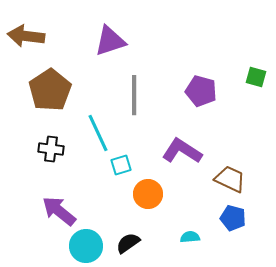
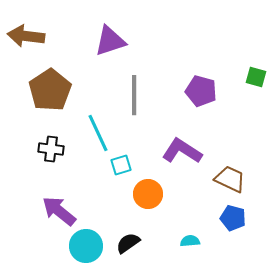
cyan semicircle: moved 4 px down
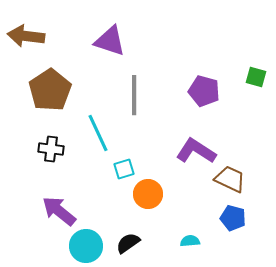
purple triangle: rotated 36 degrees clockwise
purple pentagon: moved 3 px right
purple L-shape: moved 14 px right
cyan square: moved 3 px right, 4 px down
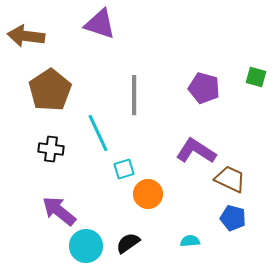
purple triangle: moved 10 px left, 17 px up
purple pentagon: moved 3 px up
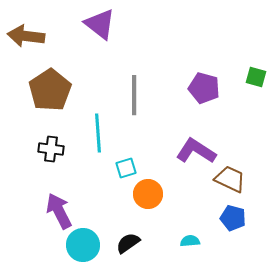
purple triangle: rotated 20 degrees clockwise
cyan line: rotated 21 degrees clockwise
cyan square: moved 2 px right, 1 px up
purple arrow: rotated 24 degrees clockwise
cyan circle: moved 3 px left, 1 px up
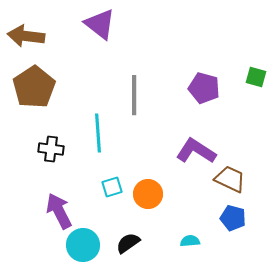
brown pentagon: moved 16 px left, 3 px up
cyan square: moved 14 px left, 19 px down
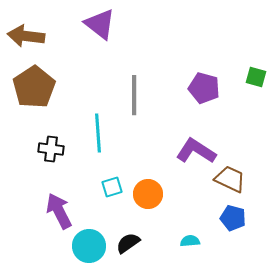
cyan circle: moved 6 px right, 1 px down
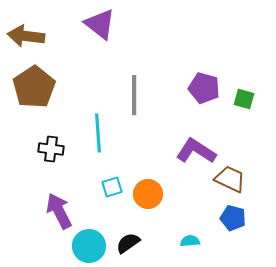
green square: moved 12 px left, 22 px down
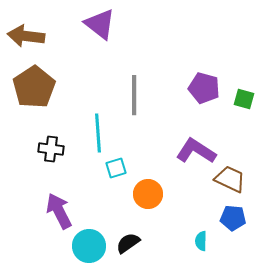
cyan square: moved 4 px right, 19 px up
blue pentagon: rotated 10 degrees counterclockwise
cyan semicircle: moved 11 px right; rotated 84 degrees counterclockwise
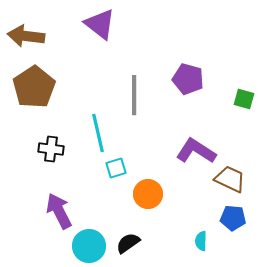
purple pentagon: moved 16 px left, 9 px up
cyan line: rotated 9 degrees counterclockwise
